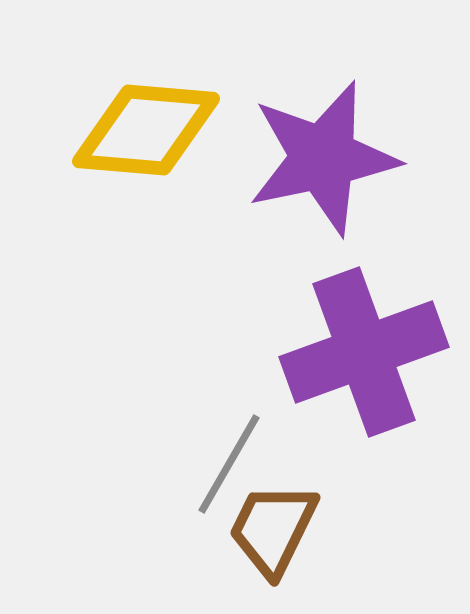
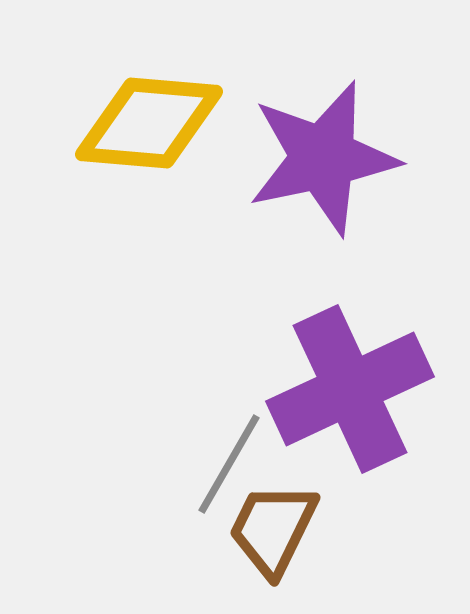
yellow diamond: moved 3 px right, 7 px up
purple cross: moved 14 px left, 37 px down; rotated 5 degrees counterclockwise
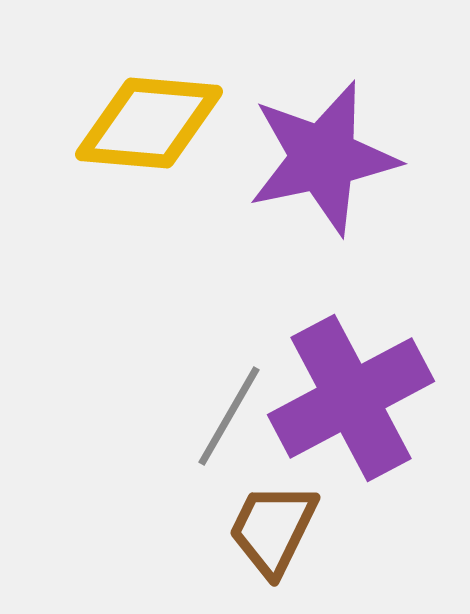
purple cross: moved 1 px right, 9 px down; rotated 3 degrees counterclockwise
gray line: moved 48 px up
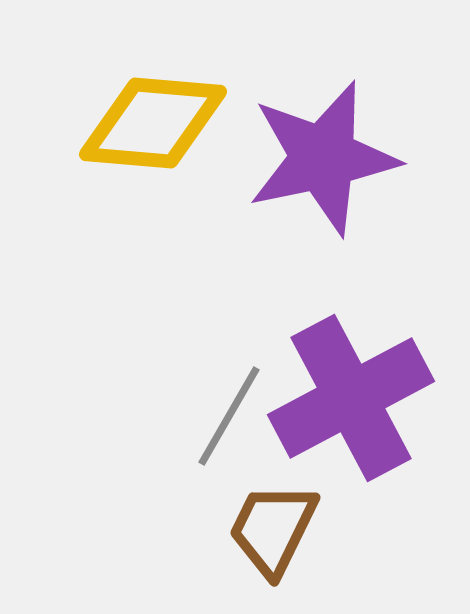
yellow diamond: moved 4 px right
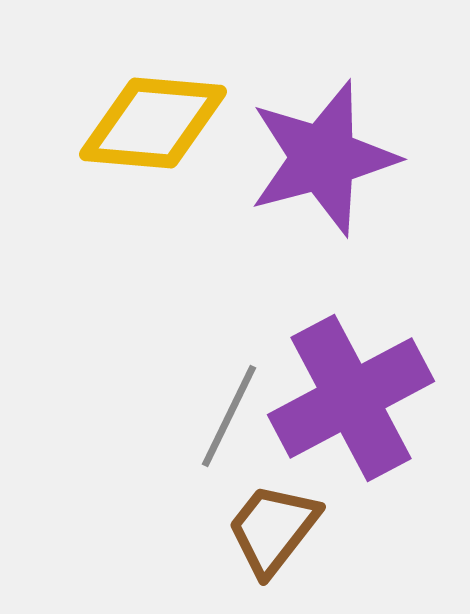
purple star: rotated 3 degrees counterclockwise
gray line: rotated 4 degrees counterclockwise
brown trapezoid: rotated 12 degrees clockwise
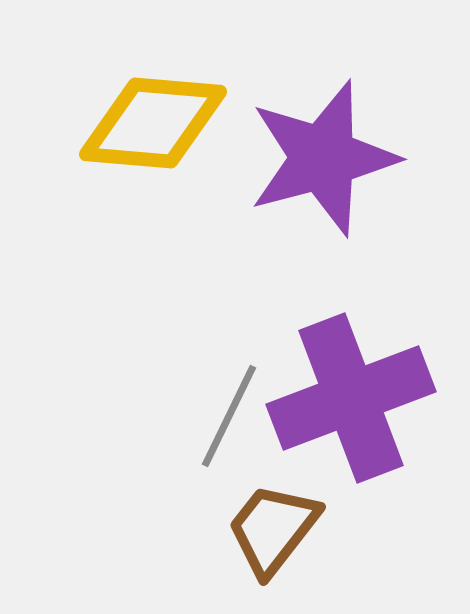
purple cross: rotated 7 degrees clockwise
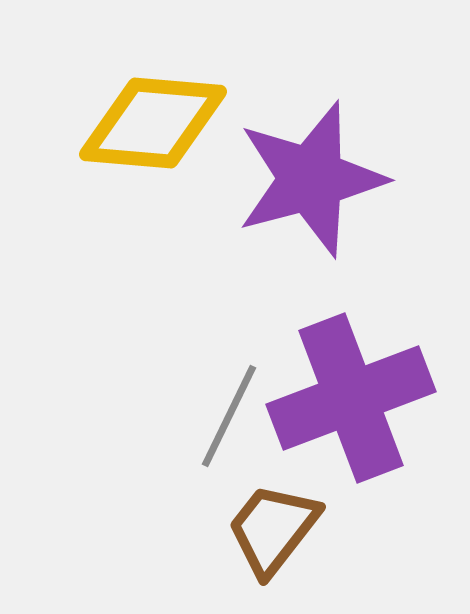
purple star: moved 12 px left, 21 px down
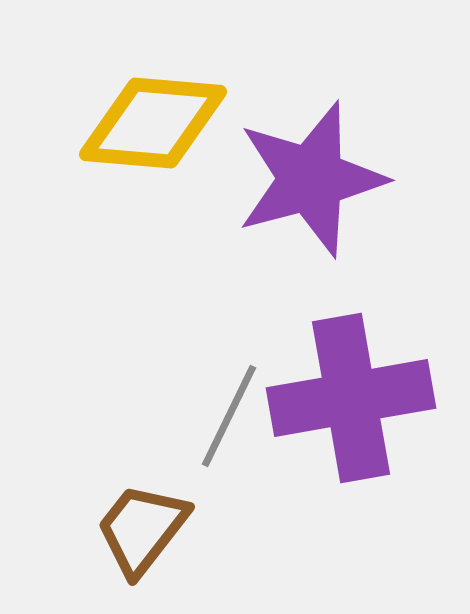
purple cross: rotated 11 degrees clockwise
brown trapezoid: moved 131 px left
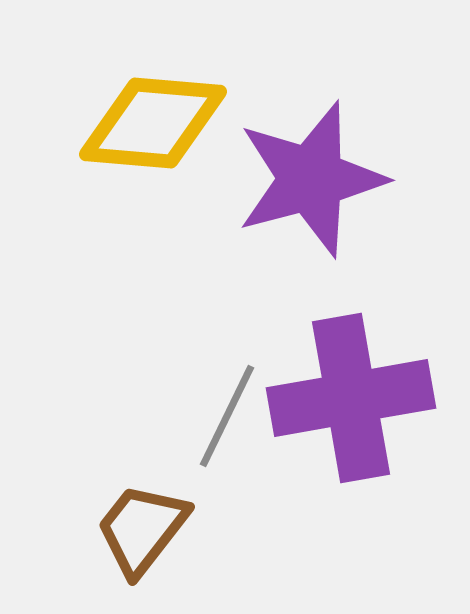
gray line: moved 2 px left
